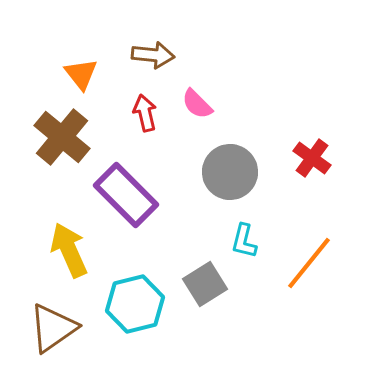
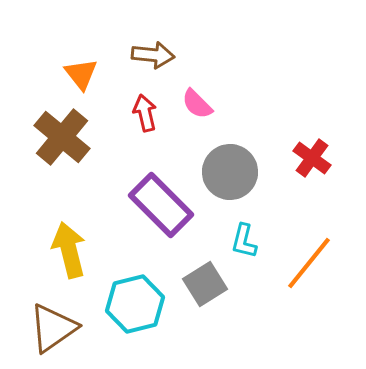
purple rectangle: moved 35 px right, 10 px down
yellow arrow: rotated 10 degrees clockwise
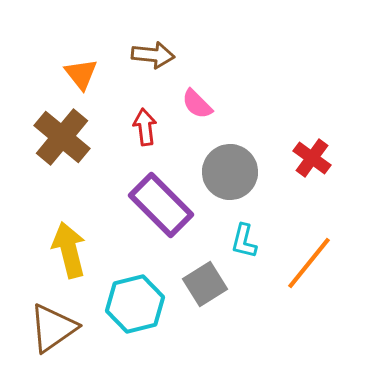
red arrow: moved 14 px down; rotated 6 degrees clockwise
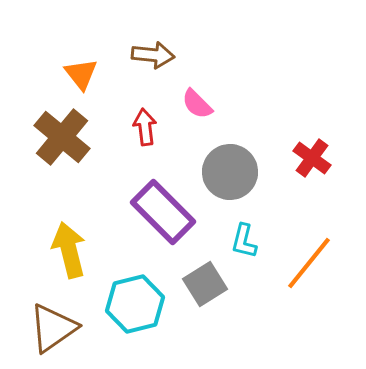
purple rectangle: moved 2 px right, 7 px down
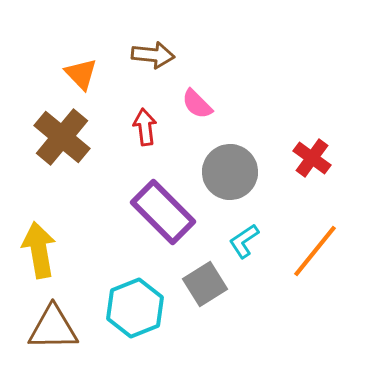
orange triangle: rotated 6 degrees counterclockwise
cyan L-shape: rotated 42 degrees clockwise
yellow arrow: moved 30 px left; rotated 4 degrees clockwise
orange line: moved 6 px right, 12 px up
cyan hexagon: moved 4 px down; rotated 8 degrees counterclockwise
brown triangle: rotated 34 degrees clockwise
